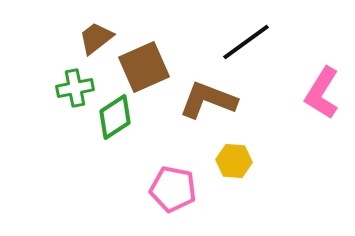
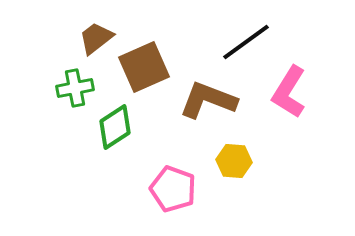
pink L-shape: moved 33 px left, 1 px up
green diamond: moved 10 px down
pink pentagon: rotated 9 degrees clockwise
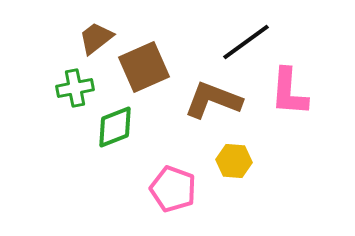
pink L-shape: rotated 28 degrees counterclockwise
brown L-shape: moved 5 px right
green diamond: rotated 12 degrees clockwise
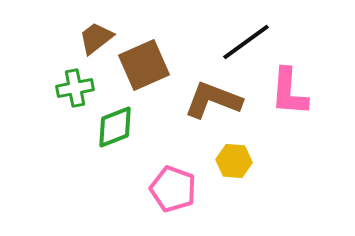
brown square: moved 2 px up
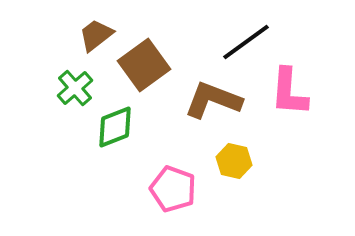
brown trapezoid: moved 3 px up
brown square: rotated 12 degrees counterclockwise
green cross: rotated 30 degrees counterclockwise
yellow hexagon: rotated 8 degrees clockwise
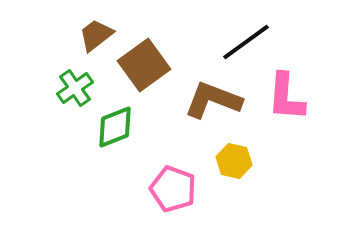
green cross: rotated 6 degrees clockwise
pink L-shape: moved 3 px left, 5 px down
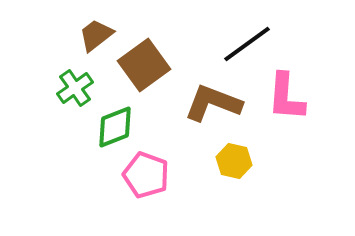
black line: moved 1 px right, 2 px down
brown L-shape: moved 3 px down
pink pentagon: moved 27 px left, 14 px up
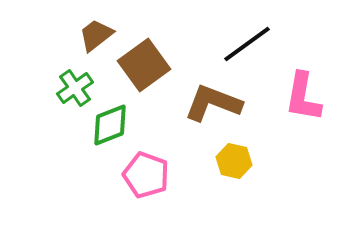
pink L-shape: moved 17 px right; rotated 6 degrees clockwise
green diamond: moved 5 px left, 2 px up
